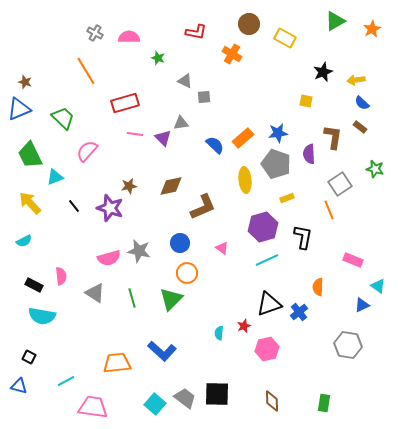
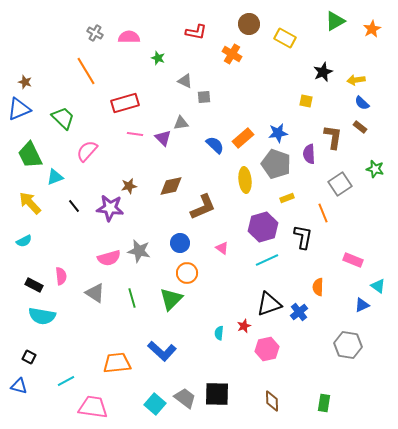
purple star at (110, 208): rotated 12 degrees counterclockwise
orange line at (329, 210): moved 6 px left, 3 px down
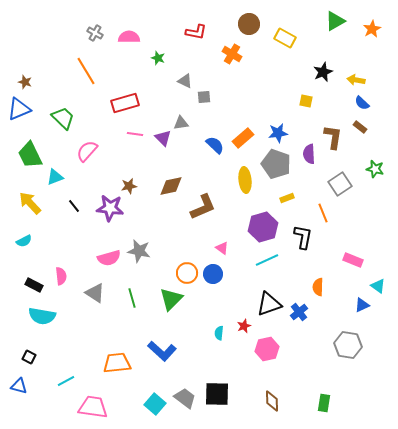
yellow arrow at (356, 80): rotated 18 degrees clockwise
blue circle at (180, 243): moved 33 px right, 31 px down
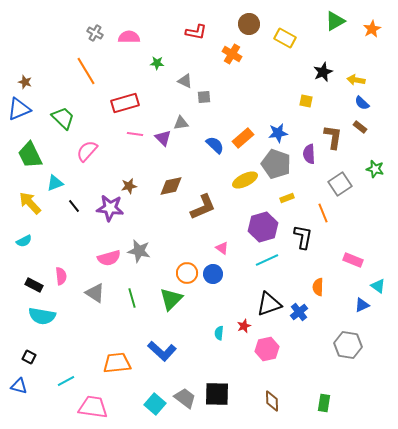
green star at (158, 58): moved 1 px left, 5 px down; rotated 16 degrees counterclockwise
cyan triangle at (55, 177): moved 6 px down
yellow ellipse at (245, 180): rotated 70 degrees clockwise
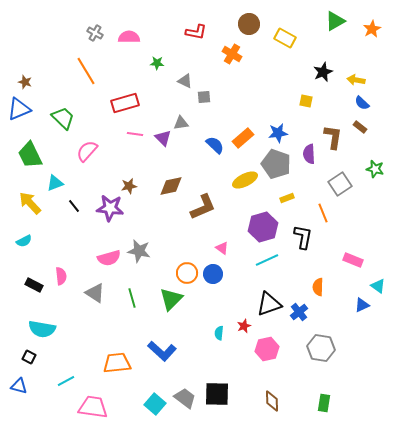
cyan semicircle at (42, 316): moved 13 px down
gray hexagon at (348, 345): moved 27 px left, 3 px down
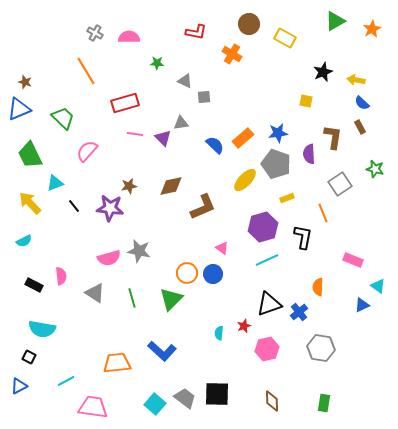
brown rectangle at (360, 127): rotated 24 degrees clockwise
yellow ellipse at (245, 180): rotated 20 degrees counterclockwise
blue triangle at (19, 386): rotated 42 degrees counterclockwise
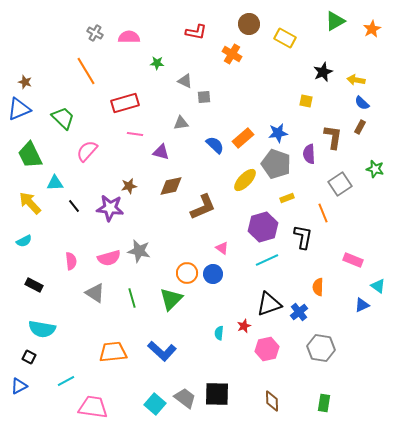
brown rectangle at (360, 127): rotated 56 degrees clockwise
purple triangle at (163, 138): moved 2 px left, 14 px down; rotated 30 degrees counterclockwise
cyan triangle at (55, 183): rotated 18 degrees clockwise
pink semicircle at (61, 276): moved 10 px right, 15 px up
orange trapezoid at (117, 363): moved 4 px left, 11 px up
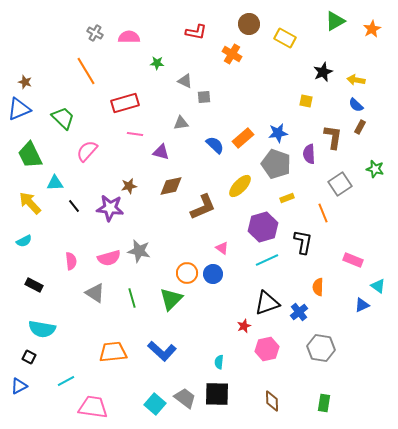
blue semicircle at (362, 103): moved 6 px left, 2 px down
yellow ellipse at (245, 180): moved 5 px left, 6 px down
black L-shape at (303, 237): moved 5 px down
black triangle at (269, 304): moved 2 px left, 1 px up
cyan semicircle at (219, 333): moved 29 px down
